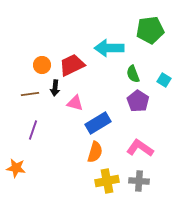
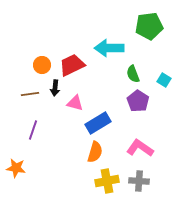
green pentagon: moved 1 px left, 4 px up
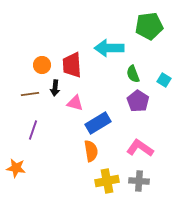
red trapezoid: rotated 68 degrees counterclockwise
orange semicircle: moved 4 px left, 1 px up; rotated 25 degrees counterclockwise
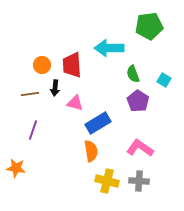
yellow cross: rotated 25 degrees clockwise
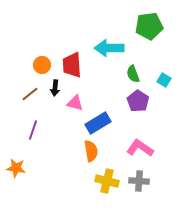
brown line: rotated 30 degrees counterclockwise
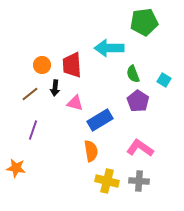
green pentagon: moved 5 px left, 4 px up
blue rectangle: moved 2 px right, 3 px up
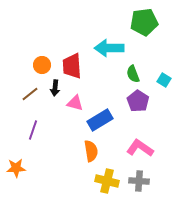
red trapezoid: moved 1 px down
orange star: rotated 12 degrees counterclockwise
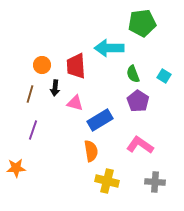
green pentagon: moved 2 px left, 1 px down
red trapezoid: moved 4 px right
cyan square: moved 4 px up
brown line: rotated 36 degrees counterclockwise
pink L-shape: moved 3 px up
gray cross: moved 16 px right, 1 px down
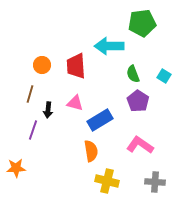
cyan arrow: moved 2 px up
black arrow: moved 7 px left, 22 px down
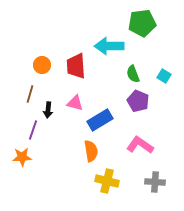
purple pentagon: rotated 10 degrees counterclockwise
orange star: moved 6 px right, 11 px up
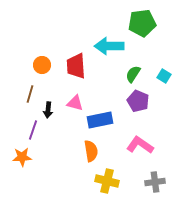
green semicircle: rotated 54 degrees clockwise
blue rectangle: rotated 20 degrees clockwise
gray cross: rotated 12 degrees counterclockwise
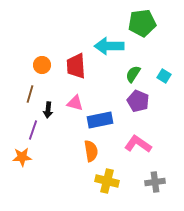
pink L-shape: moved 2 px left, 1 px up
